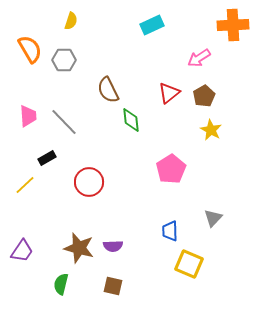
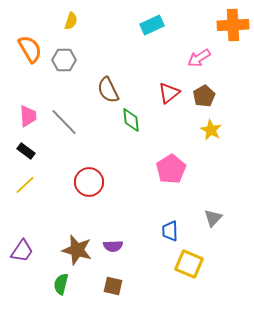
black rectangle: moved 21 px left, 7 px up; rotated 66 degrees clockwise
brown star: moved 2 px left, 2 px down
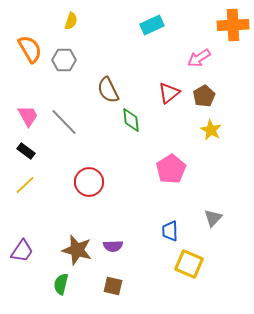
pink trapezoid: rotated 25 degrees counterclockwise
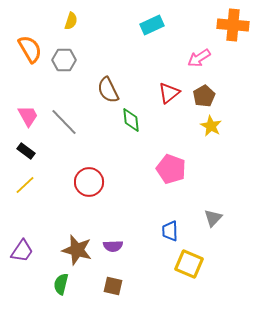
orange cross: rotated 8 degrees clockwise
yellow star: moved 4 px up
pink pentagon: rotated 20 degrees counterclockwise
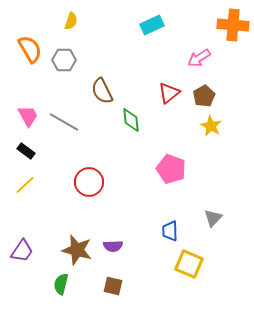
brown semicircle: moved 6 px left, 1 px down
gray line: rotated 16 degrees counterclockwise
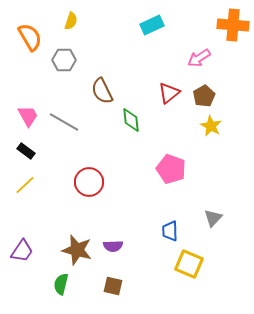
orange semicircle: moved 12 px up
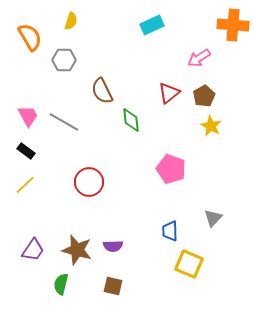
purple trapezoid: moved 11 px right, 1 px up
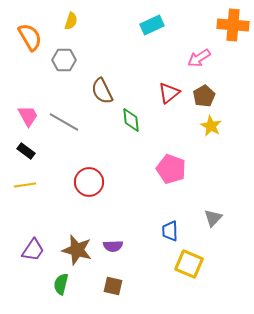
yellow line: rotated 35 degrees clockwise
